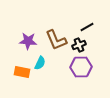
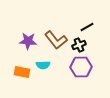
brown L-shape: rotated 15 degrees counterclockwise
cyan semicircle: moved 3 px right, 2 px down; rotated 64 degrees clockwise
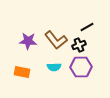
cyan semicircle: moved 11 px right, 2 px down
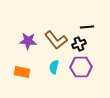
black line: rotated 24 degrees clockwise
black cross: moved 1 px up
cyan semicircle: rotated 104 degrees clockwise
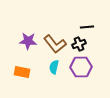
brown L-shape: moved 1 px left, 4 px down
